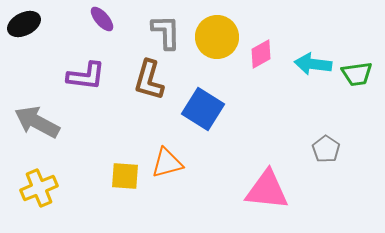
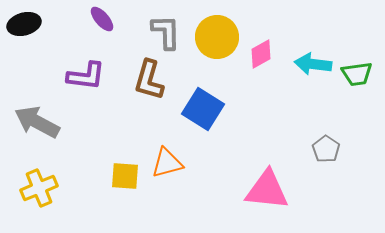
black ellipse: rotated 12 degrees clockwise
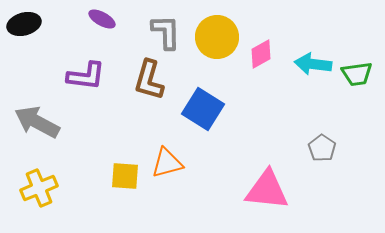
purple ellipse: rotated 20 degrees counterclockwise
gray pentagon: moved 4 px left, 1 px up
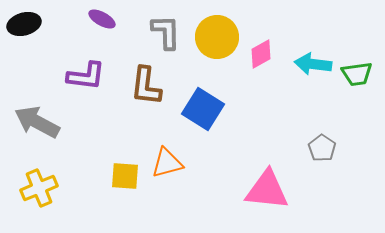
brown L-shape: moved 3 px left, 6 px down; rotated 9 degrees counterclockwise
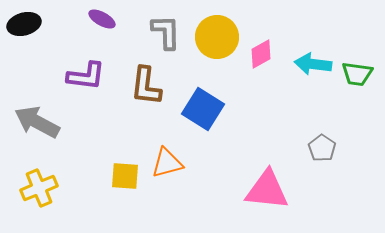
green trapezoid: rotated 16 degrees clockwise
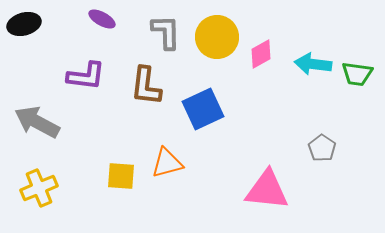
blue square: rotated 33 degrees clockwise
yellow square: moved 4 px left
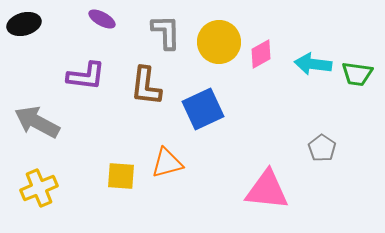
yellow circle: moved 2 px right, 5 px down
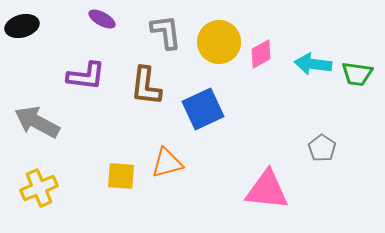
black ellipse: moved 2 px left, 2 px down
gray L-shape: rotated 6 degrees counterclockwise
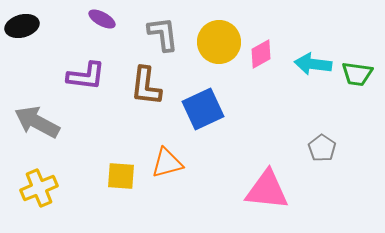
gray L-shape: moved 3 px left, 2 px down
